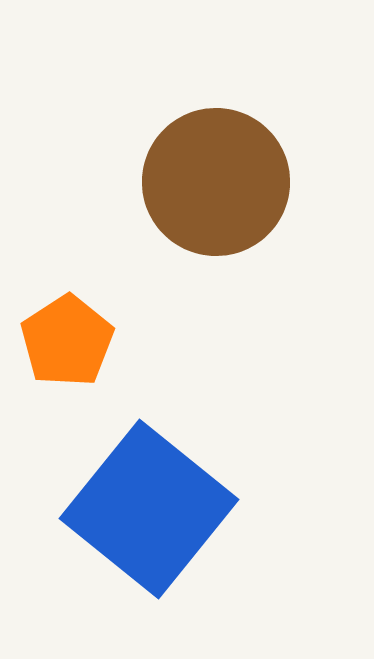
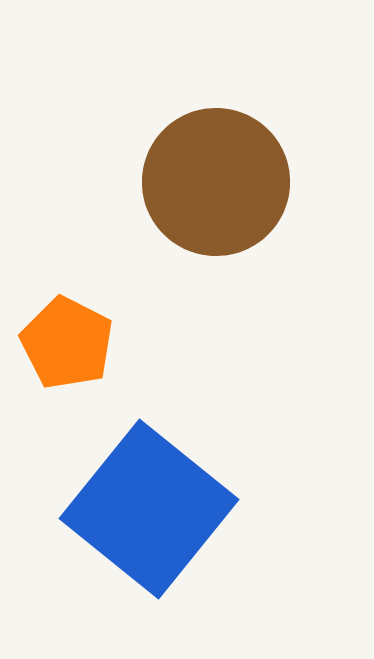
orange pentagon: moved 2 px down; rotated 12 degrees counterclockwise
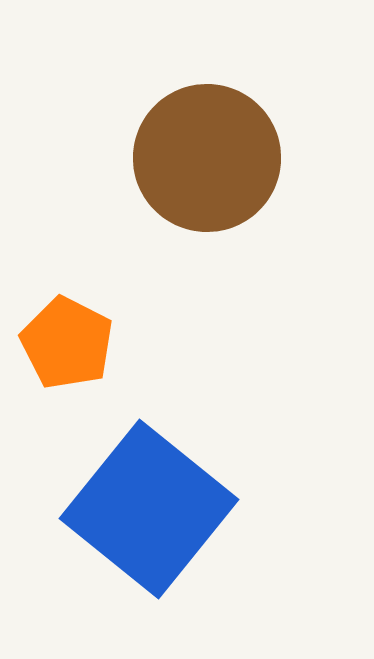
brown circle: moved 9 px left, 24 px up
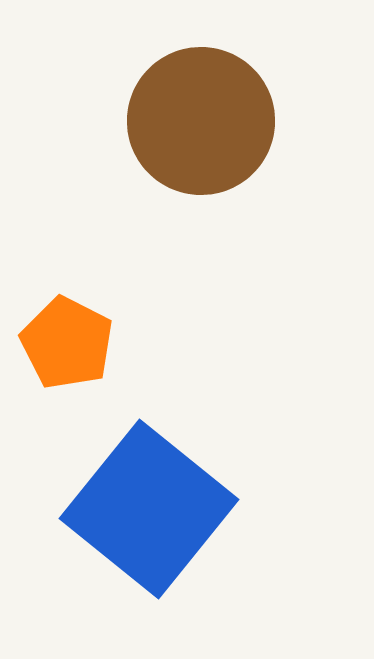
brown circle: moved 6 px left, 37 px up
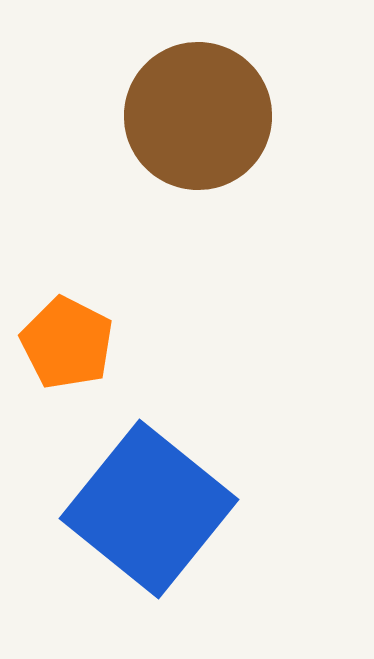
brown circle: moved 3 px left, 5 px up
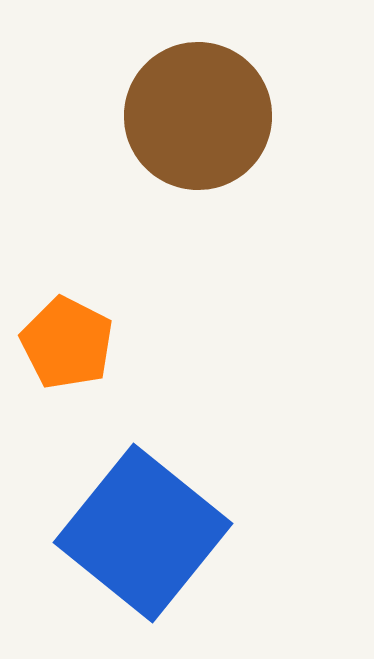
blue square: moved 6 px left, 24 px down
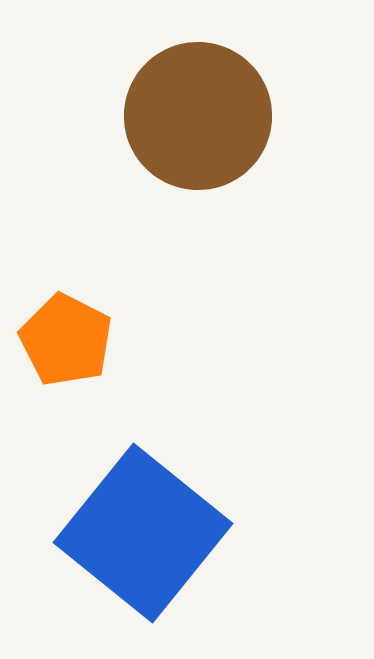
orange pentagon: moved 1 px left, 3 px up
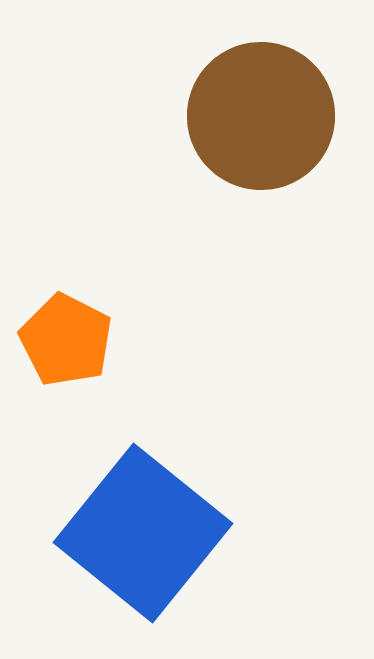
brown circle: moved 63 px right
